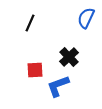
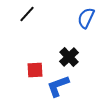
black line: moved 3 px left, 9 px up; rotated 18 degrees clockwise
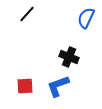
black cross: rotated 24 degrees counterclockwise
red square: moved 10 px left, 16 px down
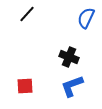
blue L-shape: moved 14 px right
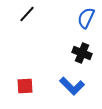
black cross: moved 13 px right, 4 px up
blue L-shape: rotated 115 degrees counterclockwise
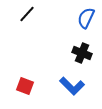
red square: rotated 24 degrees clockwise
